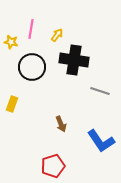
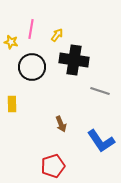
yellow rectangle: rotated 21 degrees counterclockwise
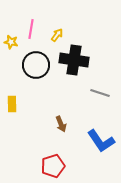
black circle: moved 4 px right, 2 px up
gray line: moved 2 px down
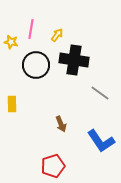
gray line: rotated 18 degrees clockwise
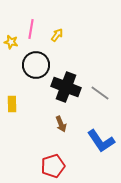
black cross: moved 8 px left, 27 px down; rotated 12 degrees clockwise
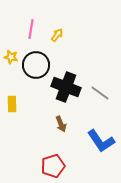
yellow star: moved 15 px down
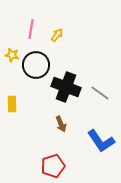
yellow star: moved 1 px right, 2 px up
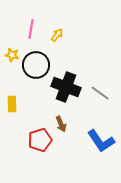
red pentagon: moved 13 px left, 26 px up
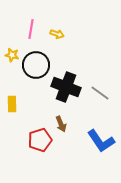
yellow arrow: moved 1 px up; rotated 72 degrees clockwise
